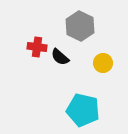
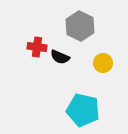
black semicircle: rotated 18 degrees counterclockwise
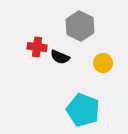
cyan pentagon: rotated 8 degrees clockwise
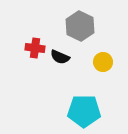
red cross: moved 2 px left, 1 px down
yellow circle: moved 1 px up
cyan pentagon: moved 1 px right, 1 px down; rotated 20 degrees counterclockwise
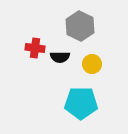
black semicircle: rotated 24 degrees counterclockwise
yellow circle: moved 11 px left, 2 px down
cyan pentagon: moved 3 px left, 8 px up
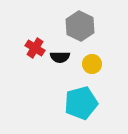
red cross: rotated 24 degrees clockwise
cyan pentagon: rotated 16 degrees counterclockwise
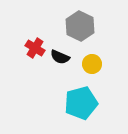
black semicircle: rotated 24 degrees clockwise
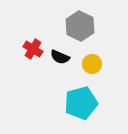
red cross: moved 2 px left, 1 px down
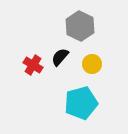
red cross: moved 16 px down
black semicircle: rotated 108 degrees clockwise
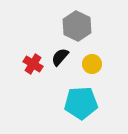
gray hexagon: moved 3 px left
red cross: moved 1 px up
cyan pentagon: rotated 12 degrees clockwise
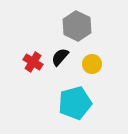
red cross: moved 2 px up
cyan pentagon: moved 6 px left; rotated 12 degrees counterclockwise
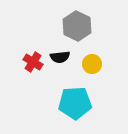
black semicircle: rotated 138 degrees counterclockwise
cyan pentagon: rotated 12 degrees clockwise
